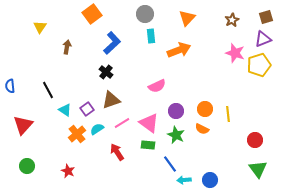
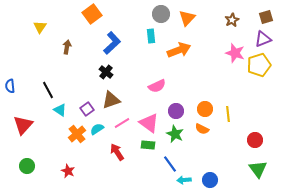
gray circle: moved 16 px right
cyan triangle: moved 5 px left
green star: moved 1 px left, 1 px up
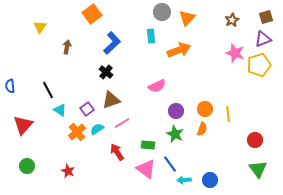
gray circle: moved 1 px right, 2 px up
pink triangle: moved 3 px left, 46 px down
orange semicircle: rotated 96 degrees counterclockwise
orange cross: moved 2 px up
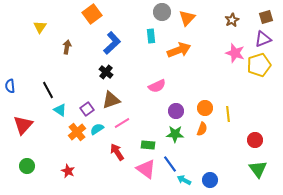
orange circle: moved 1 px up
green star: rotated 24 degrees counterclockwise
cyan arrow: rotated 32 degrees clockwise
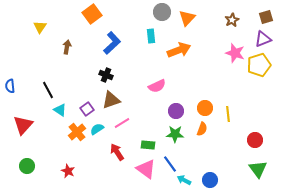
black cross: moved 3 px down; rotated 16 degrees counterclockwise
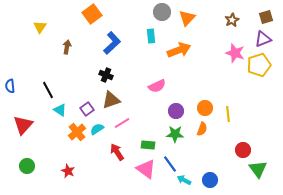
red circle: moved 12 px left, 10 px down
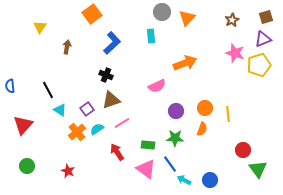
orange arrow: moved 6 px right, 13 px down
green star: moved 4 px down
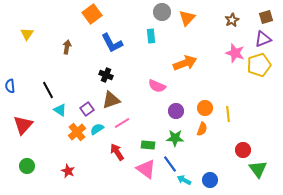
yellow triangle: moved 13 px left, 7 px down
blue L-shape: rotated 105 degrees clockwise
pink semicircle: rotated 48 degrees clockwise
